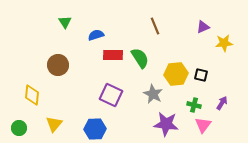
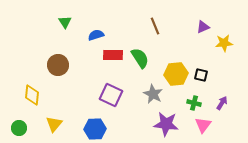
green cross: moved 2 px up
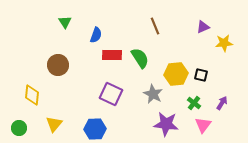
blue semicircle: rotated 126 degrees clockwise
red rectangle: moved 1 px left
purple square: moved 1 px up
green cross: rotated 24 degrees clockwise
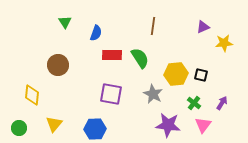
brown line: moved 2 px left; rotated 30 degrees clockwise
blue semicircle: moved 2 px up
purple square: rotated 15 degrees counterclockwise
purple star: moved 2 px right, 1 px down
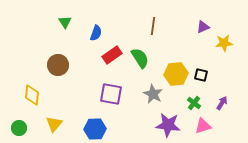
red rectangle: rotated 36 degrees counterclockwise
pink triangle: moved 1 px down; rotated 36 degrees clockwise
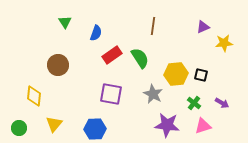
yellow diamond: moved 2 px right, 1 px down
purple arrow: rotated 88 degrees clockwise
purple star: moved 1 px left
